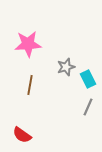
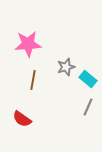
cyan rectangle: rotated 24 degrees counterclockwise
brown line: moved 3 px right, 5 px up
red semicircle: moved 16 px up
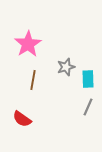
pink star: rotated 28 degrees counterclockwise
cyan rectangle: rotated 48 degrees clockwise
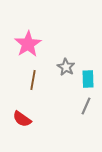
gray star: rotated 24 degrees counterclockwise
gray line: moved 2 px left, 1 px up
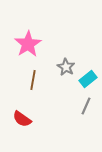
cyan rectangle: rotated 54 degrees clockwise
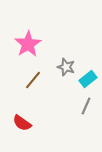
gray star: rotated 12 degrees counterclockwise
brown line: rotated 30 degrees clockwise
red semicircle: moved 4 px down
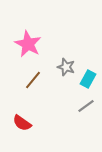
pink star: rotated 12 degrees counterclockwise
cyan rectangle: rotated 24 degrees counterclockwise
gray line: rotated 30 degrees clockwise
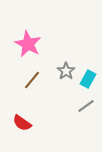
gray star: moved 4 px down; rotated 18 degrees clockwise
brown line: moved 1 px left
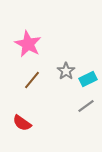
cyan rectangle: rotated 36 degrees clockwise
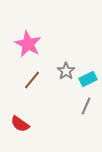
gray line: rotated 30 degrees counterclockwise
red semicircle: moved 2 px left, 1 px down
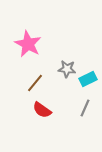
gray star: moved 1 px right, 2 px up; rotated 30 degrees counterclockwise
brown line: moved 3 px right, 3 px down
gray line: moved 1 px left, 2 px down
red semicircle: moved 22 px right, 14 px up
